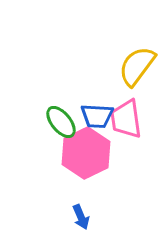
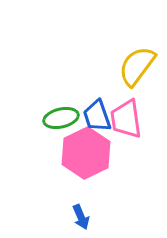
blue trapezoid: rotated 68 degrees clockwise
green ellipse: moved 4 px up; rotated 64 degrees counterclockwise
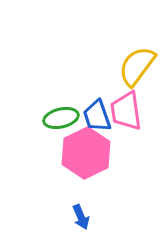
pink trapezoid: moved 8 px up
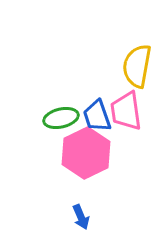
yellow semicircle: rotated 27 degrees counterclockwise
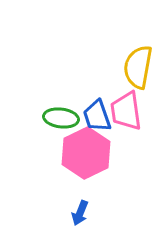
yellow semicircle: moved 1 px right, 1 px down
green ellipse: rotated 20 degrees clockwise
blue arrow: moved 1 px left, 4 px up; rotated 45 degrees clockwise
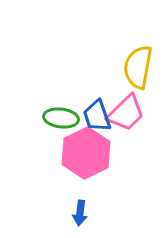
pink trapezoid: moved 2 px down; rotated 126 degrees counterclockwise
blue arrow: rotated 15 degrees counterclockwise
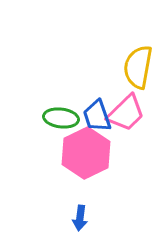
blue arrow: moved 5 px down
